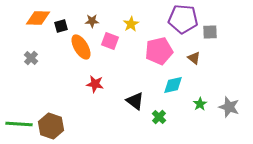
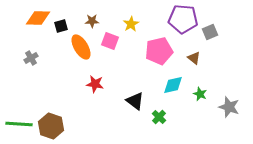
gray square: rotated 21 degrees counterclockwise
gray cross: rotated 16 degrees clockwise
green star: moved 10 px up; rotated 16 degrees counterclockwise
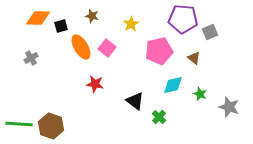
brown star: moved 5 px up; rotated 16 degrees clockwise
pink square: moved 3 px left, 7 px down; rotated 18 degrees clockwise
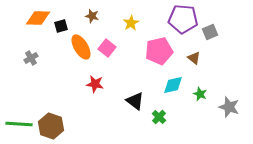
yellow star: moved 1 px up
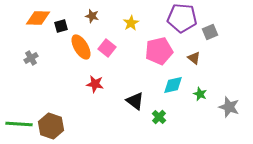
purple pentagon: moved 1 px left, 1 px up
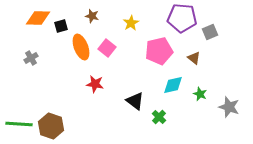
orange ellipse: rotated 10 degrees clockwise
